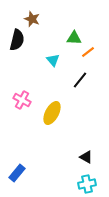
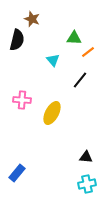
pink cross: rotated 24 degrees counterclockwise
black triangle: rotated 24 degrees counterclockwise
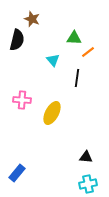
black line: moved 3 px left, 2 px up; rotated 30 degrees counterclockwise
cyan cross: moved 1 px right
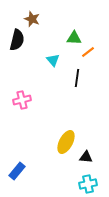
pink cross: rotated 18 degrees counterclockwise
yellow ellipse: moved 14 px right, 29 px down
blue rectangle: moved 2 px up
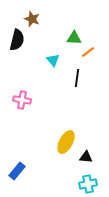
pink cross: rotated 24 degrees clockwise
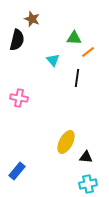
pink cross: moved 3 px left, 2 px up
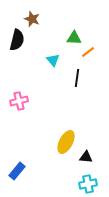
pink cross: moved 3 px down; rotated 24 degrees counterclockwise
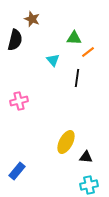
black semicircle: moved 2 px left
cyan cross: moved 1 px right, 1 px down
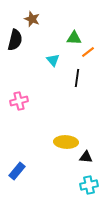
yellow ellipse: rotated 65 degrees clockwise
